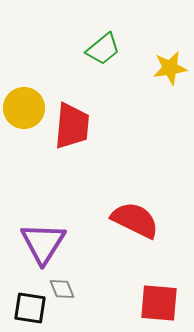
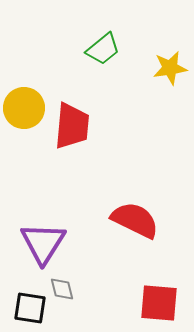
gray diamond: rotated 8 degrees clockwise
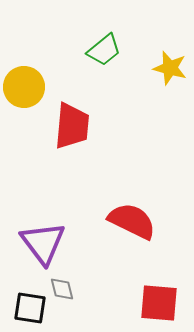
green trapezoid: moved 1 px right, 1 px down
yellow star: rotated 24 degrees clockwise
yellow circle: moved 21 px up
red semicircle: moved 3 px left, 1 px down
purple triangle: rotated 9 degrees counterclockwise
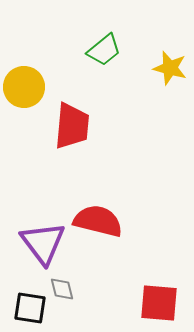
red semicircle: moved 34 px left; rotated 12 degrees counterclockwise
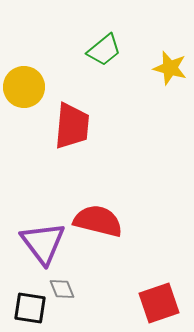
gray diamond: rotated 8 degrees counterclockwise
red square: rotated 24 degrees counterclockwise
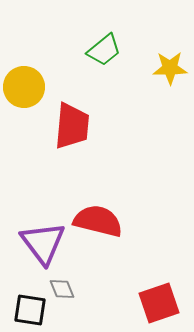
yellow star: rotated 16 degrees counterclockwise
black square: moved 2 px down
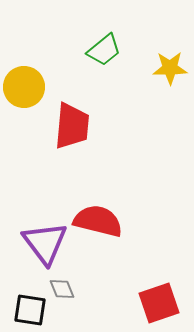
purple triangle: moved 2 px right
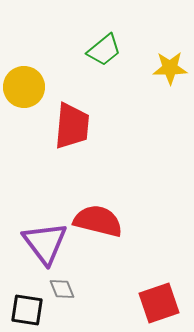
black square: moved 3 px left
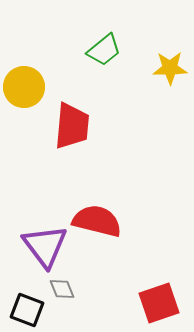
red semicircle: moved 1 px left
purple triangle: moved 3 px down
black square: rotated 12 degrees clockwise
